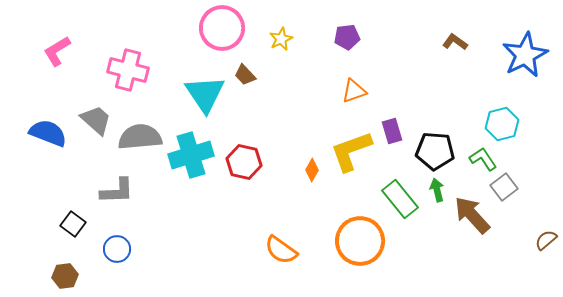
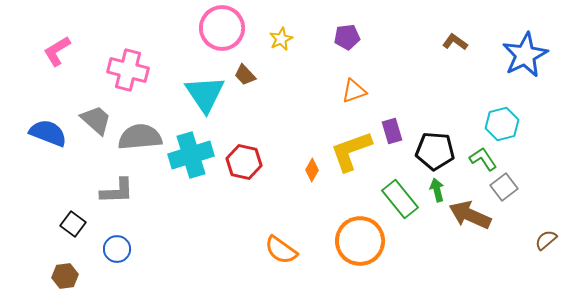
brown arrow: moved 2 px left; rotated 24 degrees counterclockwise
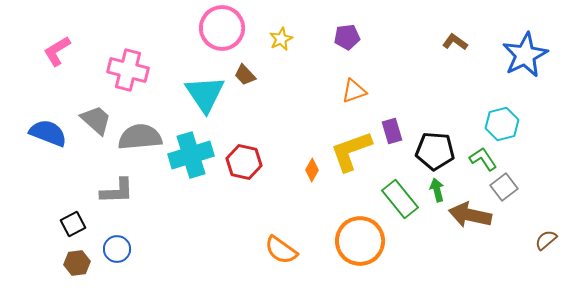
brown arrow: rotated 12 degrees counterclockwise
black square: rotated 25 degrees clockwise
brown hexagon: moved 12 px right, 13 px up
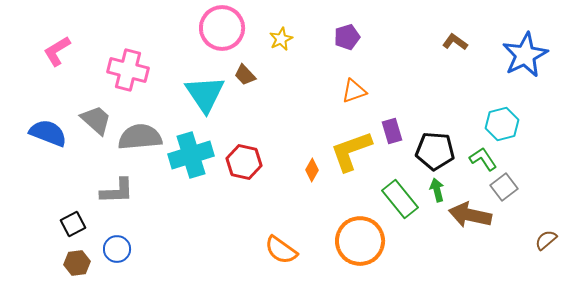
purple pentagon: rotated 10 degrees counterclockwise
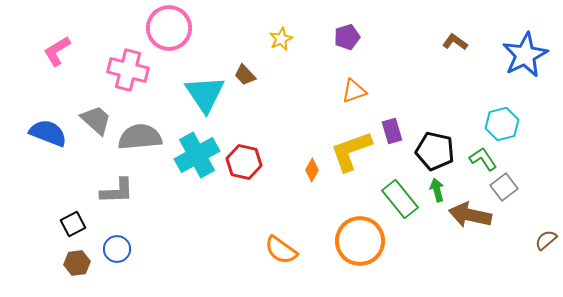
pink circle: moved 53 px left
black pentagon: rotated 9 degrees clockwise
cyan cross: moved 6 px right; rotated 12 degrees counterclockwise
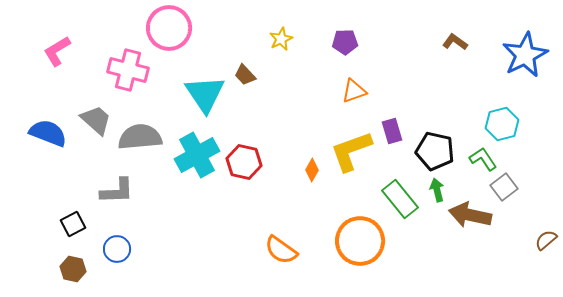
purple pentagon: moved 2 px left, 5 px down; rotated 15 degrees clockwise
brown hexagon: moved 4 px left, 6 px down; rotated 20 degrees clockwise
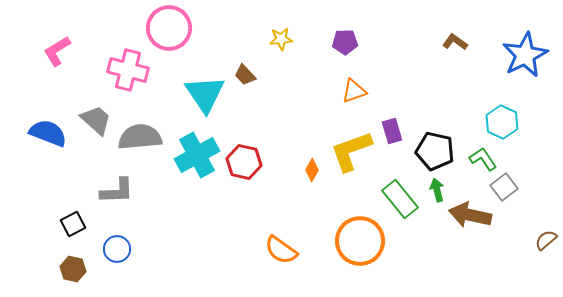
yellow star: rotated 20 degrees clockwise
cyan hexagon: moved 2 px up; rotated 20 degrees counterclockwise
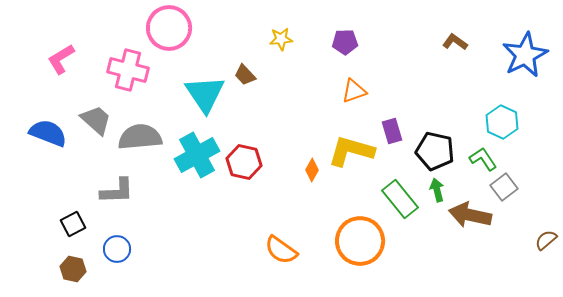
pink L-shape: moved 4 px right, 8 px down
yellow L-shape: rotated 36 degrees clockwise
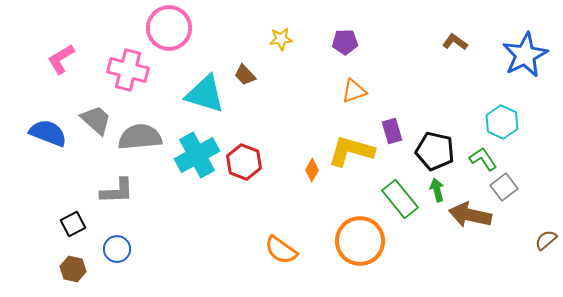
cyan triangle: rotated 39 degrees counterclockwise
red hexagon: rotated 8 degrees clockwise
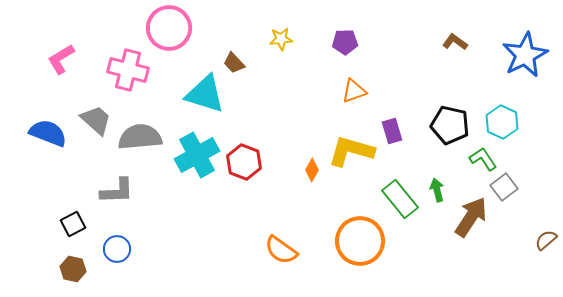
brown trapezoid: moved 11 px left, 12 px up
black pentagon: moved 15 px right, 26 px up
brown arrow: moved 1 px right, 2 px down; rotated 111 degrees clockwise
